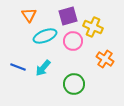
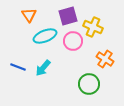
green circle: moved 15 px right
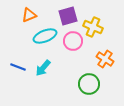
orange triangle: rotated 42 degrees clockwise
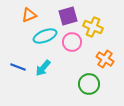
pink circle: moved 1 px left, 1 px down
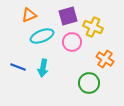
cyan ellipse: moved 3 px left
cyan arrow: rotated 30 degrees counterclockwise
green circle: moved 1 px up
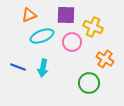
purple square: moved 2 px left, 1 px up; rotated 18 degrees clockwise
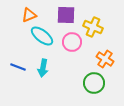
cyan ellipse: rotated 60 degrees clockwise
green circle: moved 5 px right
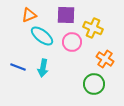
yellow cross: moved 1 px down
green circle: moved 1 px down
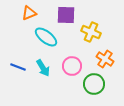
orange triangle: moved 2 px up
yellow cross: moved 2 px left, 4 px down
cyan ellipse: moved 4 px right, 1 px down
pink circle: moved 24 px down
cyan arrow: rotated 42 degrees counterclockwise
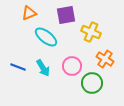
purple square: rotated 12 degrees counterclockwise
green circle: moved 2 px left, 1 px up
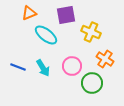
cyan ellipse: moved 2 px up
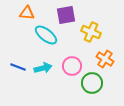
orange triangle: moved 2 px left; rotated 28 degrees clockwise
cyan arrow: rotated 72 degrees counterclockwise
